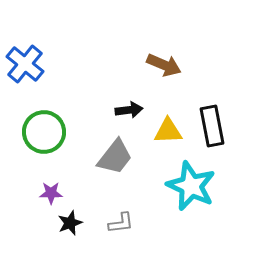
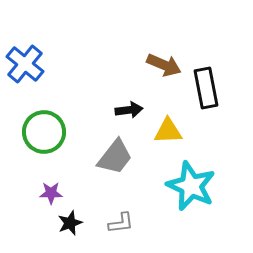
black rectangle: moved 6 px left, 38 px up
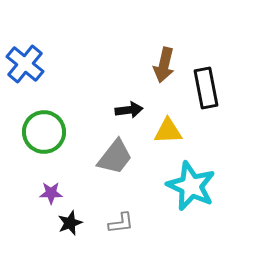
brown arrow: rotated 80 degrees clockwise
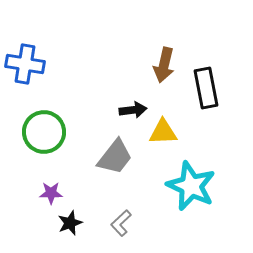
blue cross: rotated 30 degrees counterclockwise
black arrow: moved 4 px right
yellow triangle: moved 5 px left, 1 px down
gray L-shape: rotated 144 degrees clockwise
